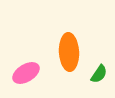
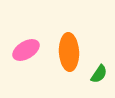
pink ellipse: moved 23 px up
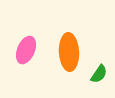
pink ellipse: rotated 36 degrees counterclockwise
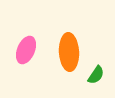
green semicircle: moved 3 px left, 1 px down
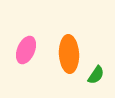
orange ellipse: moved 2 px down
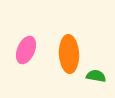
green semicircle: moved 1 px down; rotated 114 degrees counterclockwise
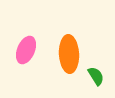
green semicircle: rotated 48 degrees clockwise
